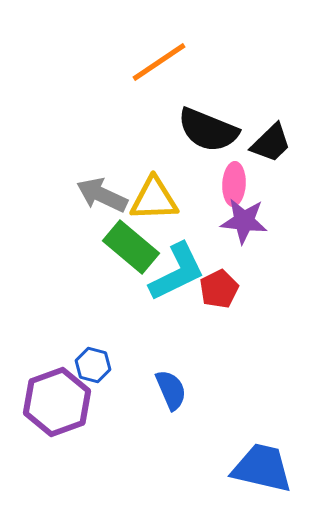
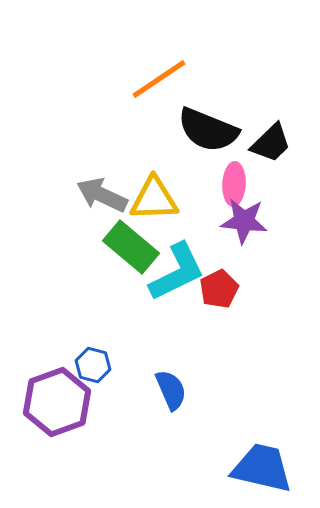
orange line: moved 17 px down
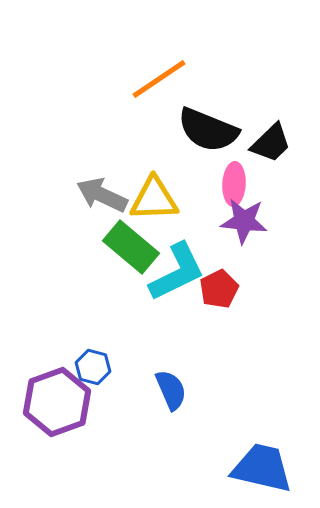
blue hexagon: moved 2 px down
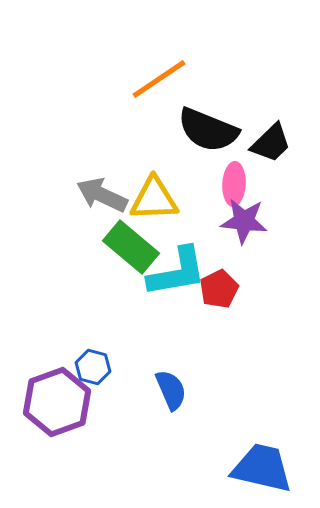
cyan L-shape: rotated 16 degrees clockwise
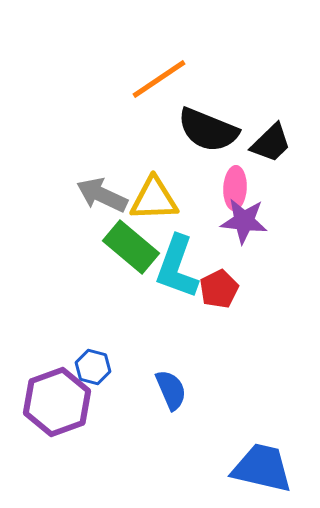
pink ellipse: moved 1 px right, 4 px down
cyan L-shape: moved 5 px up; rotated 120 degrees clockwise
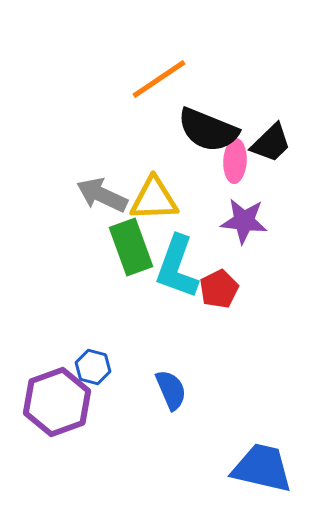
pink ellipse: moved 27 px up
green rectangle: rotated 30 degrees clockwise
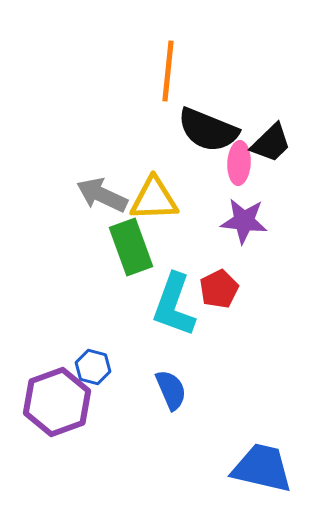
orange line: moved 9 px right, 8 px up; rotated 50 degrees counterclockwise
pink ellipse: moved 4 px right, 2 px down
cyan L-shape: moved 3 px left, 38 px down
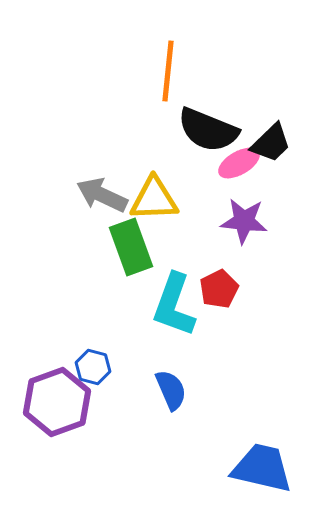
pink ellipse: rotated 57 degrees clockwise
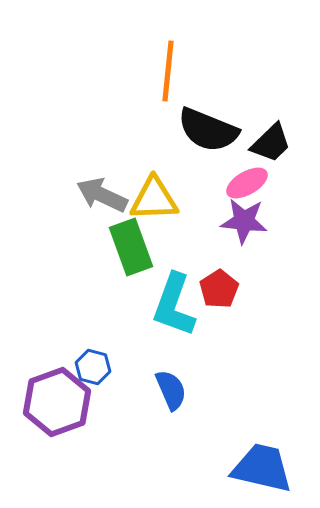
pink ellipse: moved 8 px right, 20 px down
red pentagon: rotated 6 degrees counterclockwise
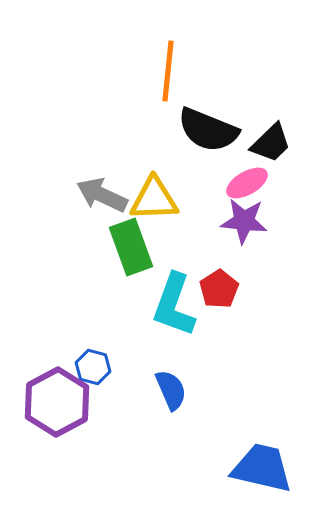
purple hexagon: rotated 8 degrees counterclockwise
